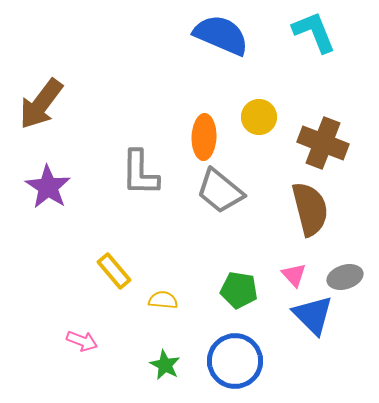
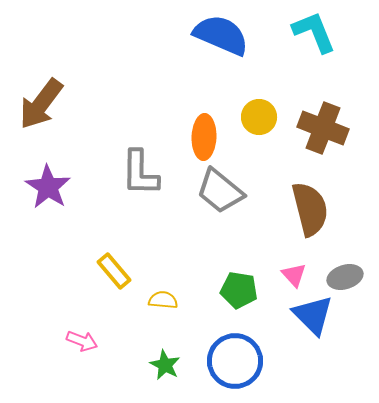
brown cross: moved 15 px up
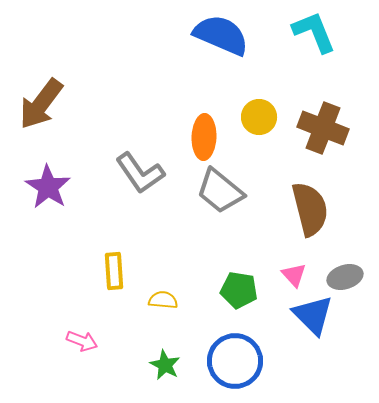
gray L-shape: rotated 36 degrees counterclockwise
yellow rectangle: rotated 36 degrees clockwise
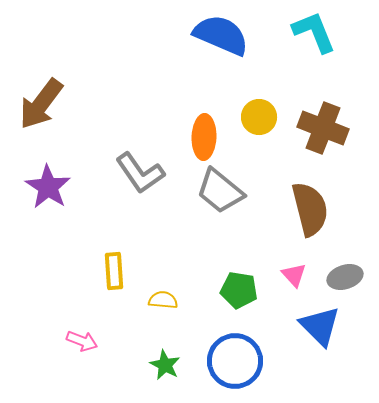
blue triangle: moved 7 px right, 11 px down
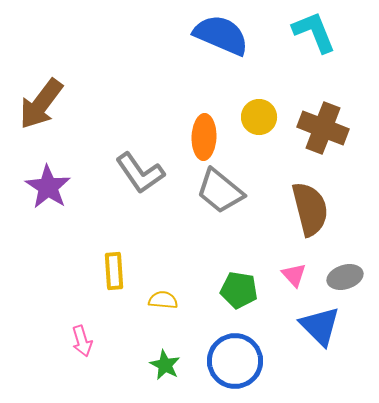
pink arrow: rotated 52 degrees clockwise
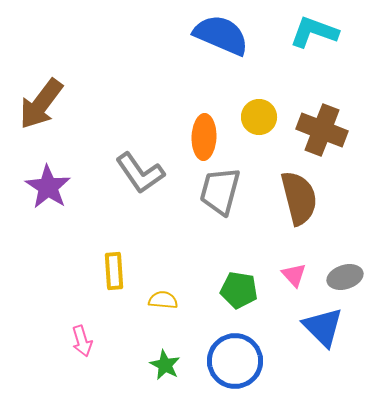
cyan L-shape: rotated 48 degrees counterclockwise
brown cross: moved 1 px left, 2 px down
gray trapezoid: rotated 66 degrees clockwise
brown semicircle: moved 11 px left, 11 px up
blue triangle: moved 3 px right, 1 px down
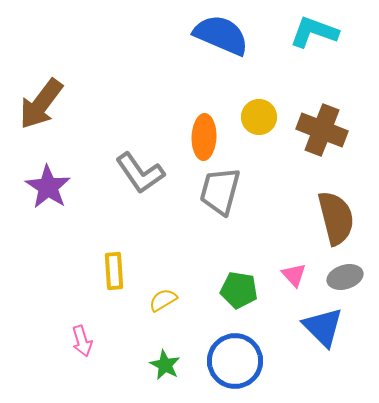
brown semicircle: moved 37 px right, 20 px down
yellow semicircle: rotated 36 degrees counterclockwise
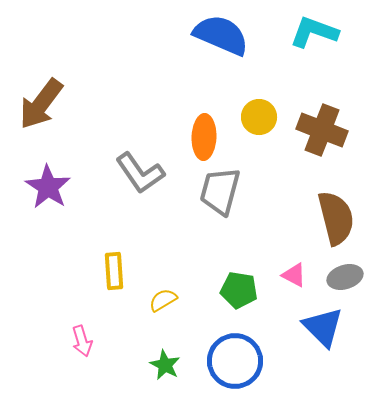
pink triangle: rotated 20 degrees counterclockwise
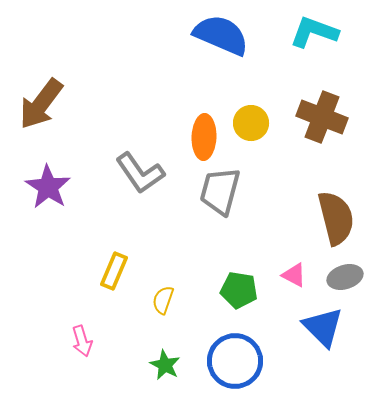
yellow circle: moved 8 px left, 6 px down
brown cross: moved 13 px up
yellow rectangle: rotated 27 degrees clockwise
yellow semicircle: rotated 40 degrees counterclockwise
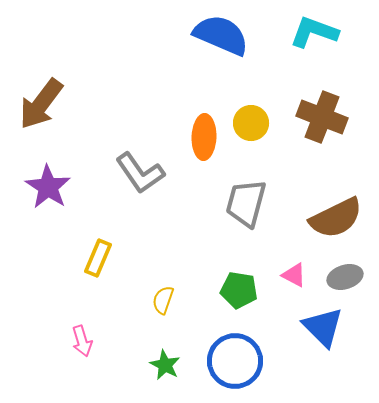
gray trapezoid: moved 26 px right, 12 px down
brown semicircle: rotated 78 degrees clockwise
yellow rectangle: moved 16 px left, 13 px up
